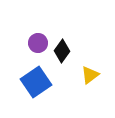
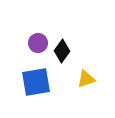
yellow triangle: moved 4 px left, 4 px down; rotated 18 degrees clockwise
blue square: rotated 24 degrees clockwise
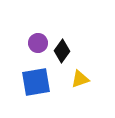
yellow triangle: moved 6 px left
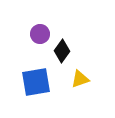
purple circle: moved 2 px right, 9 px up
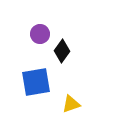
yellow triangle: moved 9 px left, 25 px down
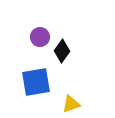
purple circle: moved 3 px down
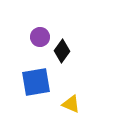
yellow triangle: rotated 42 degrees clockwise
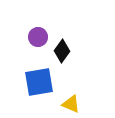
purple circle: moved 2 px left
blue square: moved 3 px right
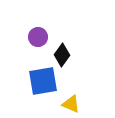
black diamond: moved 4 px down
blue square: moved 4 px right, 1 px up
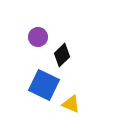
black diamond: rotated 10 degrees clockwise
blue square: moved 1 px right, 4 px down; rotated 36 degrees clockwise
